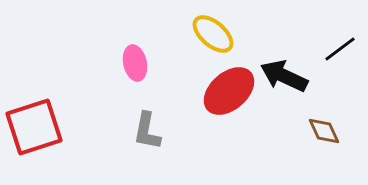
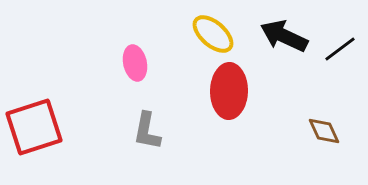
black arrow: moved 40 px up
red ellipse: rotated 48 degrees counterclockwise
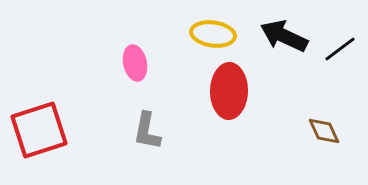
yellow ellipse: rotated 33 degrees counterclockwise
red square: moved 5 px right, 3 px down
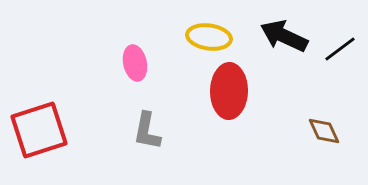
yellow ellipse: moved 4 px left, 3 px down
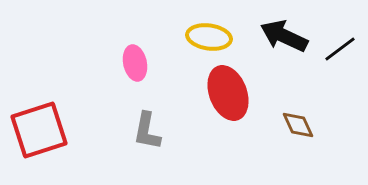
red ellipse: moved 1 px left, 2 px down; rotated 22 degrees counterclockwise
brown diamond: moved 26 px left, 6 px up
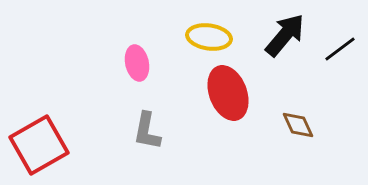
black arrow: moved 1 px right, 1 px up; rotated 105 degrees clockwise
pink ellipse: moved 2 px right
red square: moved 15 px down; rotated 12 degrees counterclockwise
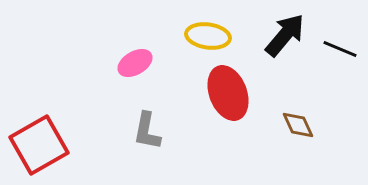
yellow ellipse: moved 1 px left, 1 px up
black line: rotated 60 degrees clockwise
pink ellipse: moved 2 px left; rotated 72 degrees clockwise
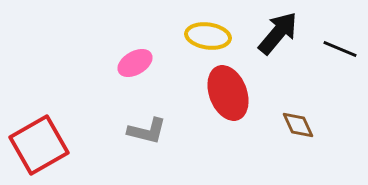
black arrow: moved 7 px left, 2 px up
gray L-shape: rotated 87 degrees counterclockwise
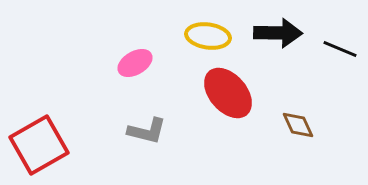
black arrow: rotated 51 degrees clockwise
red ellipse: rotated 20 degrees counterclockwise
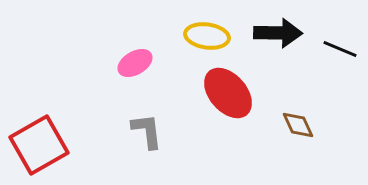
yellow ellipse: moved 1 px left
gray L-shape: rotated 111 degrees counterclockwise
